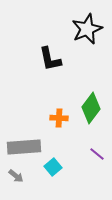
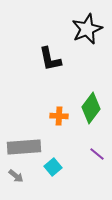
orange cross: moved 2 px up
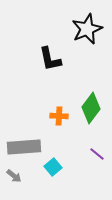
gray arrow: moved 2 px left
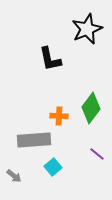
gray rectangle: moved 10 px right, 7 px up
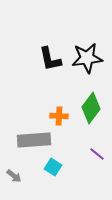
black star: moved 29 px down; rotated 16 degrees clockwise
cyan square: rotated 18 degrees counterclockwise
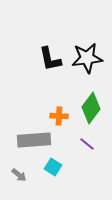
purple line: moved 10 px left, 10 px up
gray arrow: moved 5 px right, 1 px up
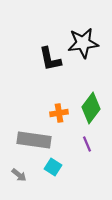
black star: moved 4 px left, 15 px up
orange cross: moved 3 px up; rotated 12 degrees counterclockwise
gray rectangle: rotated 12 degrees clockwise
purple line: rotated 28 degrees clockwise
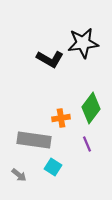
black L-shape: rotated 48 degrees counterclockwise
orange cross: moved 2 px right, 5 px down
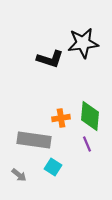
black L-shape: rotated 12 degrees counterclockwise
green diamond: moved 1 px left, 8 px down; rotated 32 degrees counterclockwise
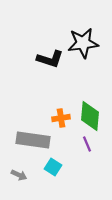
gray rectangle: moved 1 px left
gray arrow: rotated 14 degrees counterclockwise
